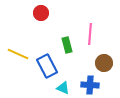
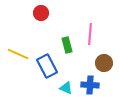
cyan triangle: moved 3 px right
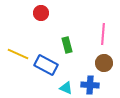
pink line: moved 13 px right
blue rectangle: moved 1 px left, 1 px up; rotated 35 degrees counterclockwise
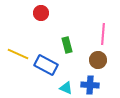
brown circle: moved 6 px left, 3 px up
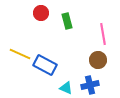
pink line: rotated 15 degrees counterclockwise
green rectangle: moved 24 px up
yellow line: moved 2 px right
blue rectangle: moved 1 px left
blue cross: rotated 18 degrees counterclockwise
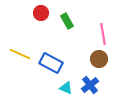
green rectangle: rotated 14 degrees counterclockwise
brown circle: moved 1 px right, 1 px up
blue rectangle: moved 6 px right, 2 px up
blue cross: rotated 24 degrees counterclockwise
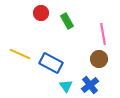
cyan triangle: moved 2 px up; rotated 32 degrees clockwise
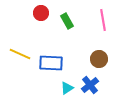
pink line: moved 14 px up
blue rectangle: rotated 25 degrees counterclockwise
cyan triangle: moved 1 px right, 2 px down; rotated 32 degrees clockwise
